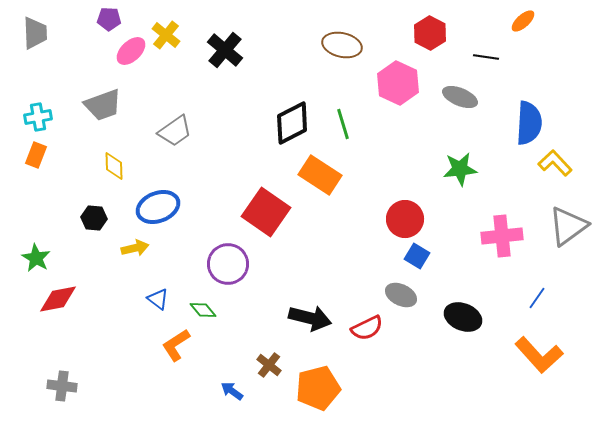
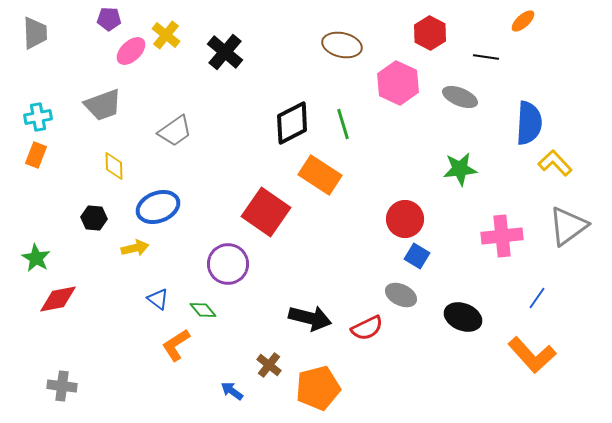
black cross at (225, 50): moved 2 px down
orange L-shape at (539, 355): moved 7 px left
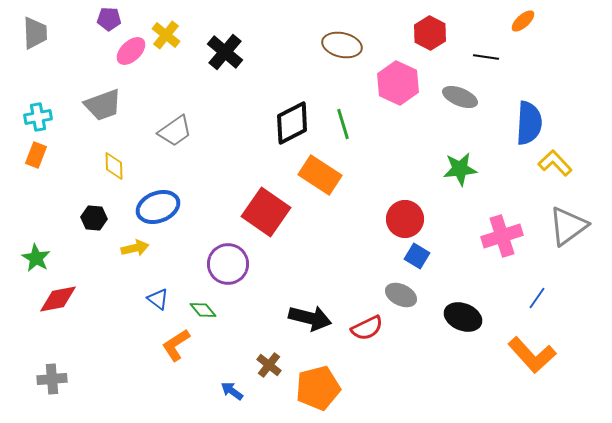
pink cross at (502, 236): rotated 12 degrees counterclockwise
gray cross at (62, 386): moved 10 px left, 7 px up; rotated 12 degrees counterclockwise
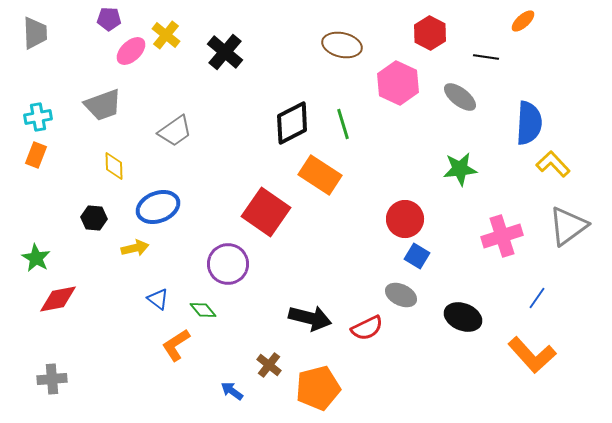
gray ellipse at (460, 97): rotated 16 degrees clockwise
yellow L-shape at (555, 163): moved 2 px left, 1 px down
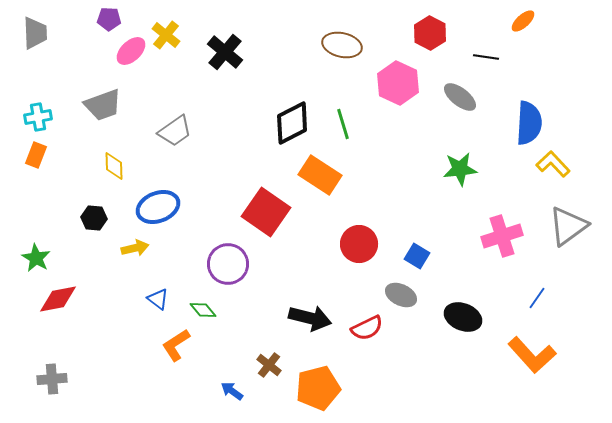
red circle at (405, 219): moved 46 px left, 25 px down
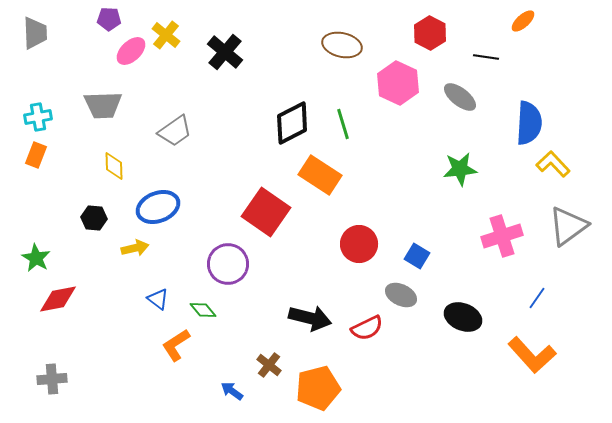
gray trapezoid at (103, 105): rotated 18 degrees clockwise
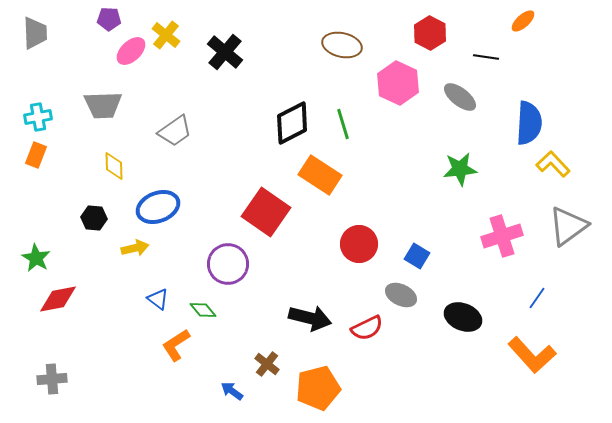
brown cross at (269, 365): moved 2 px left, 1 px up
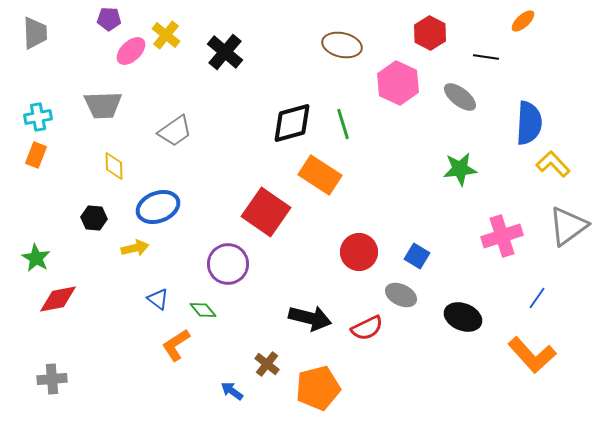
black diamond at (292, 123): rotated 12 degrees clockwise
red circle at (359, 244): moved 8 px down
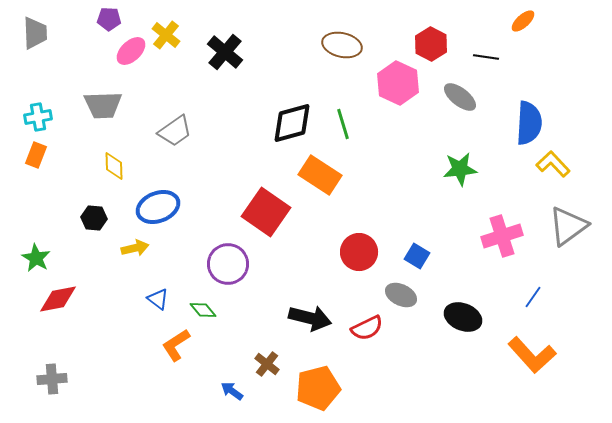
red hexagon at (430, 33): moved 1 px right, 11 px down
blue line at (537, 298): moved 4 px left, 1 px up
